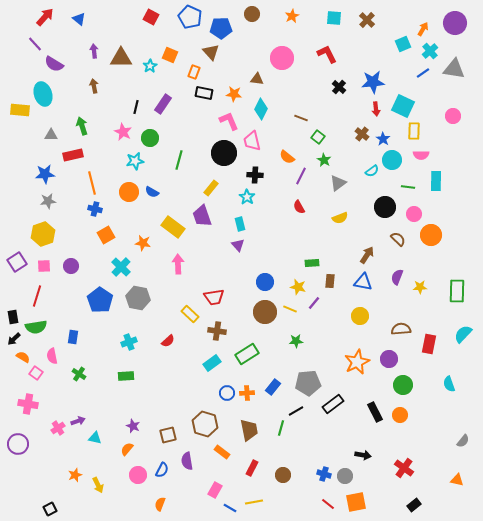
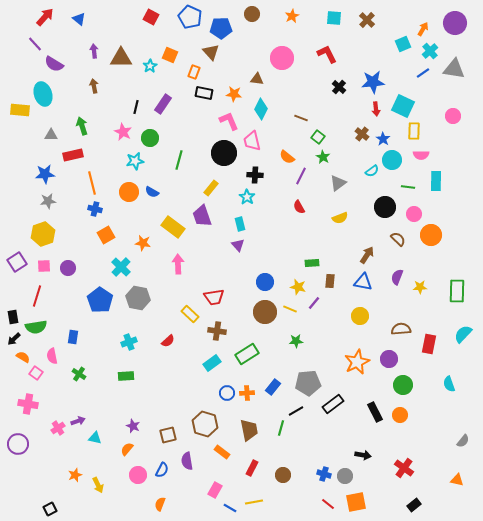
green star at (324, 160): moved 1 px left, 3 px up
purple circle at (71, 266): moved 3 px left, 2 px down
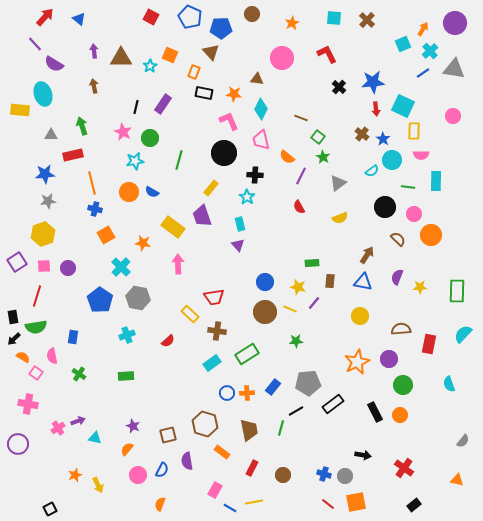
orange star at (292, 16): moved 7 px down
pink trapezoid at (252, 141): moved 9 px right, 1 px up
cyan cross at (129, 342): moved 2 px left, 7 px up
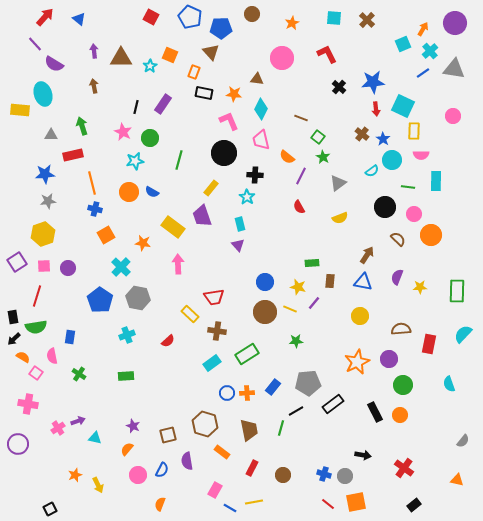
blue rectangle at (73, 337): moved 3 px left
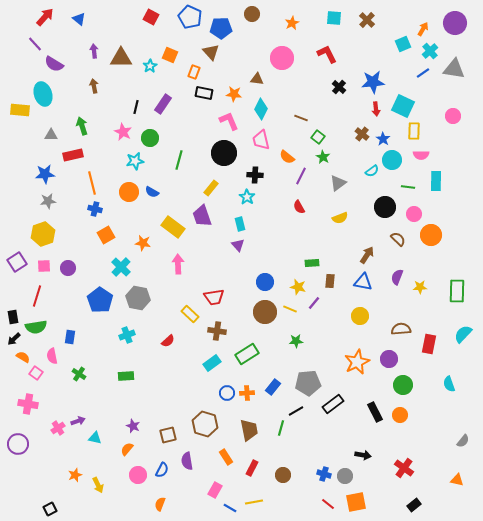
orange rectangle at (222, 452): moved 4 px right, 5 px down; rotated 21 degrees clockwise
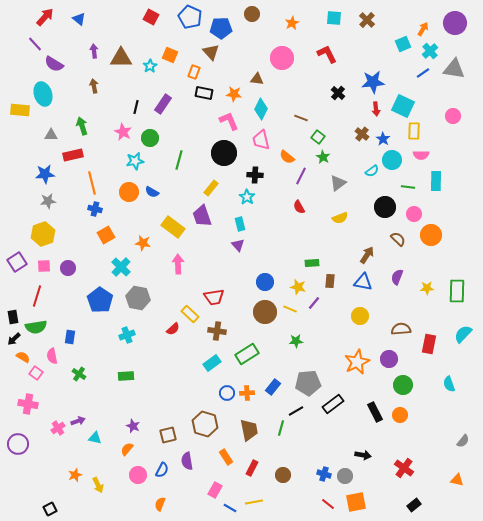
black cross at (339, 87): moved 1 px left, 6 px down
yellow star at (420, 287): moved 7 px right, 1 px down
red semicircle at (168, 341): moved 5 px right, 12 px up
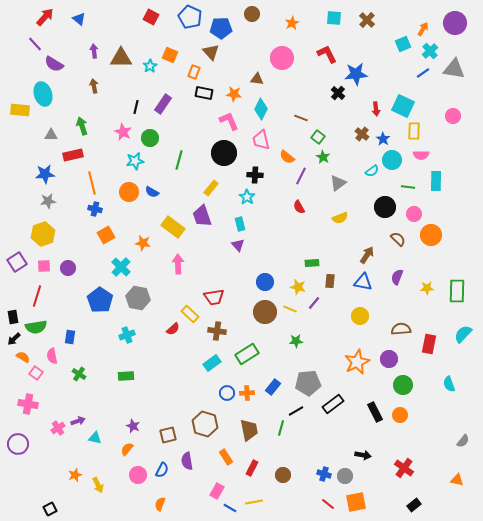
blue star at (373, 82): moved 17 px left, 8 px up
pink rectangle at (215, 490): moved 2 px right, 1 px down
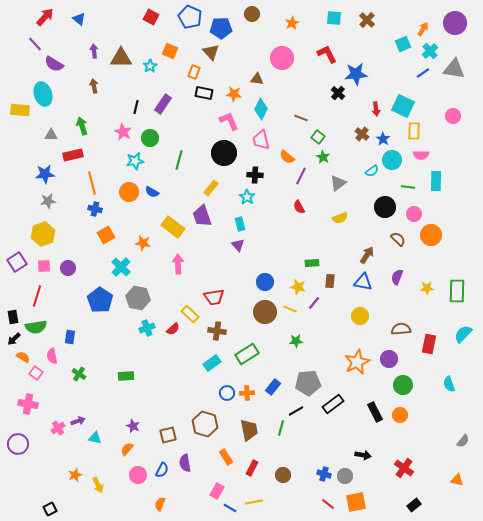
orange square at (170, 55): moved 4 px up
cyan cross at (127, 335): moved 20 px right, 7 px up
purple semicircle at (187, 461): moved 2 px left, 2 px down
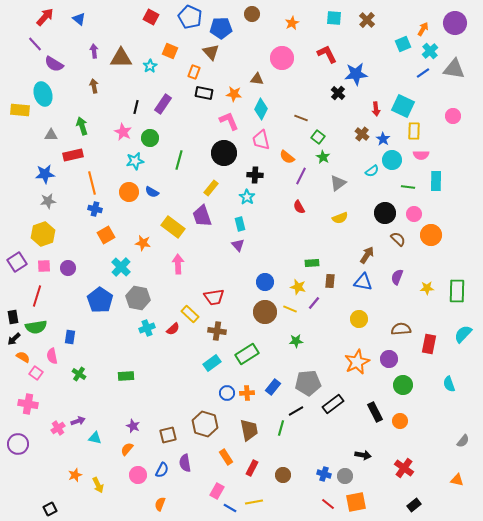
black circle at (385, 207): moved 6 px down
yellow circle at (360, 316): moved 1 px left, 3 px down
orange circle at (400, 415): moved 6 px down
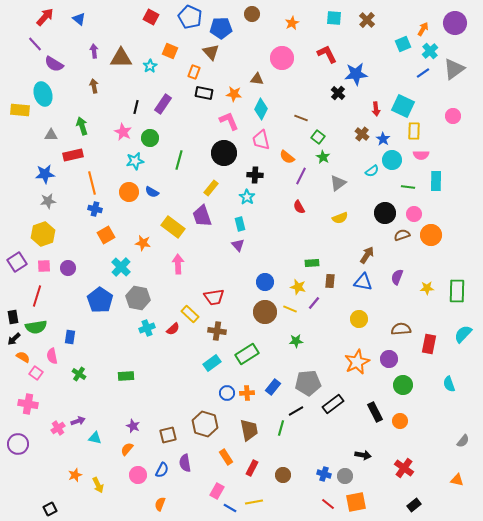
gray triangle at (454, 69): rotated 45 degrees counterclockwise
brown semicircle at (398, 239): moved 4 px right, 4 px up; rotated 63 degrees counterclockwise
